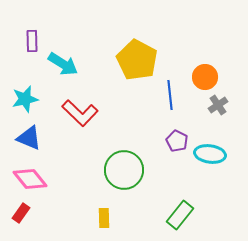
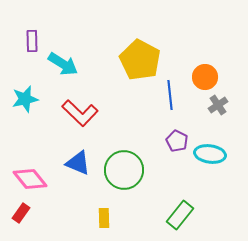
yellow pentagon: moved 3 px right
blue triangle: moved 49 px right, 25 px down
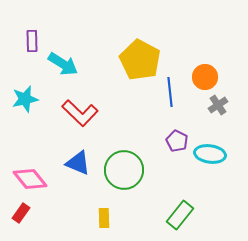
blue line: moved 3 px up
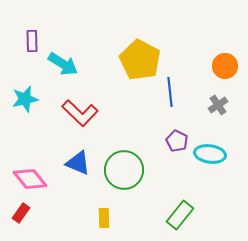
orange circle: moved 20 px right, 11 px up
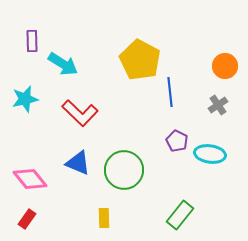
red rectangle: moved 6 px right, 6 px down
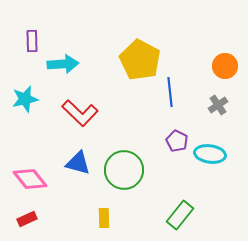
cyan arrow: rotated 36 degrees counterclockwise
blue triangle: rotated 8 degrees counterclockwise
red rectangle: rotated 30 degrees clockwise
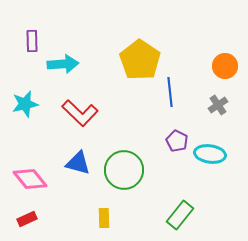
yellow pentagon: rotated 6 degrees clockwise
cyan star: moved 5 px down
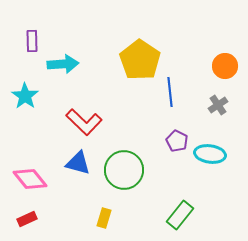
cyan star: moved 8 px up; rotated 24 degrees counterclockwise
red L-shape: moved 4 px right, 9 px down
yellow rectangle: rotated 18 degrees clockwise
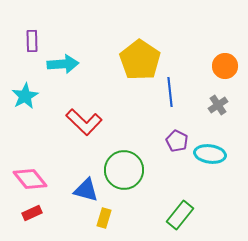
cyan star: rotated 8 degrees clockwise
blue triangle: moved 8 px right, 27 px down
red rectangle: moved 5 px right, 6 px up
